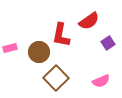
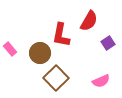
red semicircle: rotated 25 degrees counterclockwise
pink rectangle: moved 1 px down; rotated 64 degrees clockwise
brown circle: moved 1 px right, 1 px down
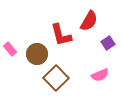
red L-shape: rotated 25 degrees counterclockwise
brown circle: moved 3 px left, 1 px down
pink semicircle: moved 1 px left, 6 px up
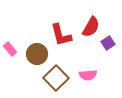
red semicircle: moved 2 px right, 6 px down
pink semicircle: moved 12 px left; rotated 18 degrees clockwise
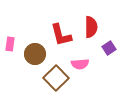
red semicircle: rotated 30 degrees counterclockwise
purple square: moved 1 px right, 5 px down
pink rectangle: moved 5 px up; rotated 48 degrees clockwise
brown circle: moved 2 px left
pink semicircle: moved 8 px left, 11 px up
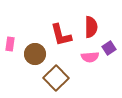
pink semicircle: moved 10 px right, 7 px up
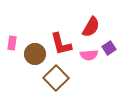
red semicircle: rotated 30 degrees clockwise
red L-shape: moved 9 px down
pink rectangle: moved 2 px right, 1 px up
pink semicircle: moved 1 px left, 2 px up
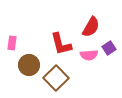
brown circle: moved 6 px left, 11 px down
